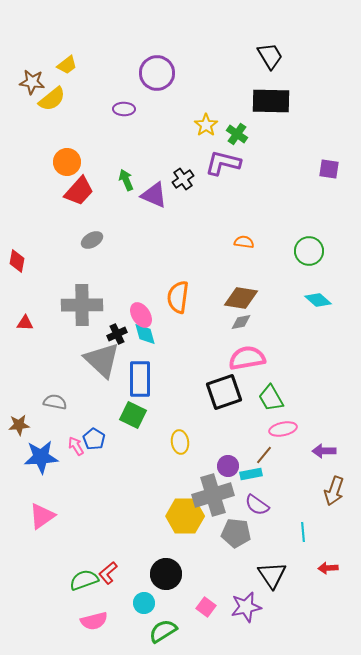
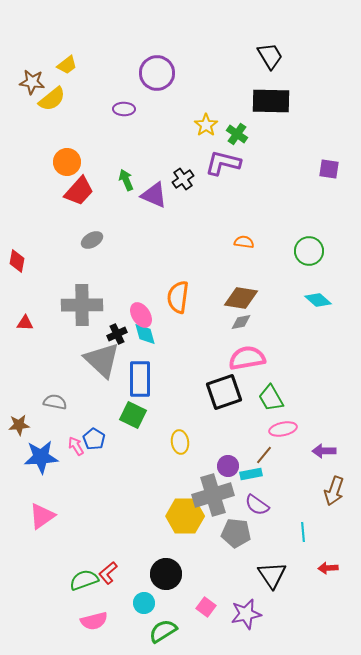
purple star at (246, 607): moved 7 px down
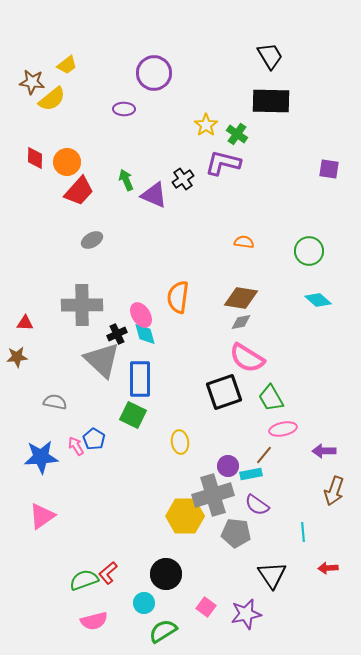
purple circle at (157, 73): moved 3 px left
red diamond at (17, 261): moved 18 px right, 103 px up; rotated 10 degrees counterclockwise
pink semicircle at (247, 358): rotated 138 degrees counterclockwise
brown star at (19, 425): moved 2 px left, 68 px up
